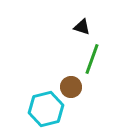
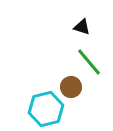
green line: moved 3 px left, 3 px down; rotated 60 degrees counterclockwise
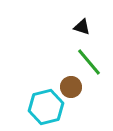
cyan hexagon: moved 2 px up
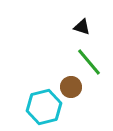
cyan hexagon: moved 2 px left
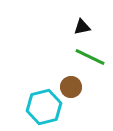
black triangle: rotated 30 degrees counterclockwise
green line: moved 1 px right, 5 px up; rotated 24 degrees counterclockwise
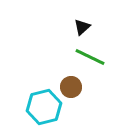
black triangle: rotated 30 degrees counterclockwise
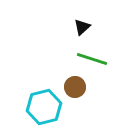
green line: moved 2 px right, 2 px down; rotated 8 degrees counterclockwise
brown circle: moved 4 px right
